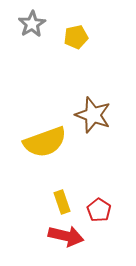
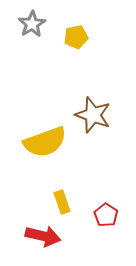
red pentagon: moved 7 px right, 5 px down
red arrow: moved 23 px left
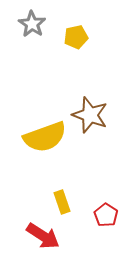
gray star: rotated 8 degrees counterclockwise
brown star: moved 3 px left
yellow semicircle: moved 5 px up
red arrow: rotated 20 degrees clockwise
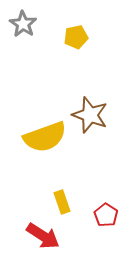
gray star: moved 9 px left
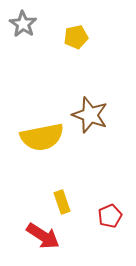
yellow semicircle: moved 3 px left; rotated 9 degrees clockwise
red pentagon: moved 4 px right, 1 px down; rotated 15 degrees clockwise
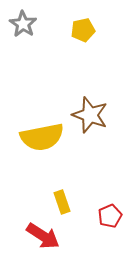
yellow pentagon: moved 7 px right, 7 px up
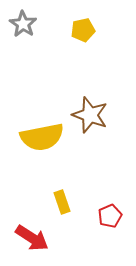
red arrow: moved 11 px left, 2 px down
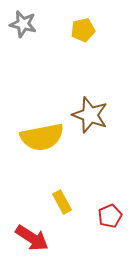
gray star: rotated 20 degrees counterclockwise
yellow rectangle: rotated 10 degrees counterclockwise
